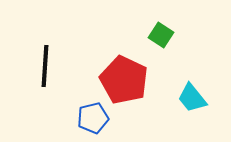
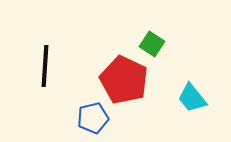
green square: moved 9 px left, 9 px down
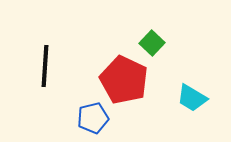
green square: moved 1 px up; rotated 10 degrees clockwise
cyan trapezoid: rotated 20 degrees counterclockwise
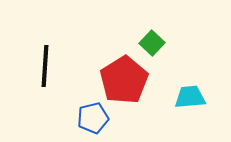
red pentagon: rotated 15 degrees clockwise
cyan trapezoid: moved 2 px left, 1 px up; rotated 144 degrees clockwise
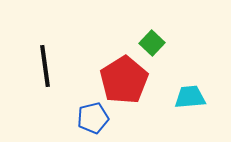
black line: rotated 12 degrees counterclockwise
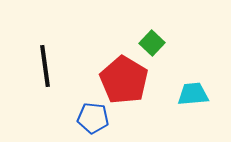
red pentagon: rotated 9 degrees counterclockwise
cyan trapezoid: moved 3 px right, 3 px up
blue pentagon: rotated 20 degrees clockwise
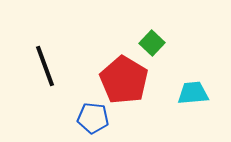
black line: rotated 12 degrees counterclockwise
cyan trapezoid: moved 1 px up
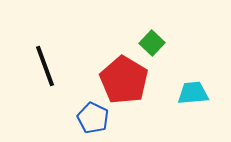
blue pentagon: rotated 20 degrees clockwise
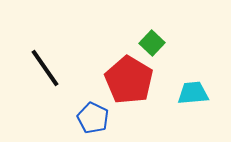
black line: moved 2 px down; rotated 15 degrees counterclockwise
red pentagon: moved 5 px right
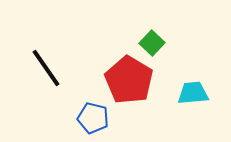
black line: moved 1 px right
blue pentagon: rotated 12 degrees counterclockwise
